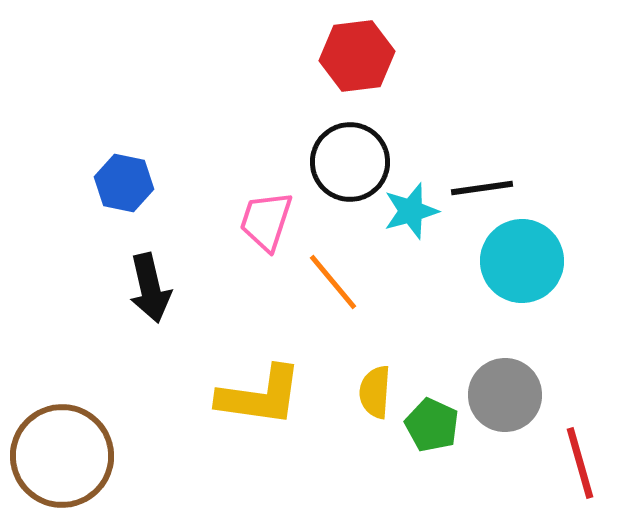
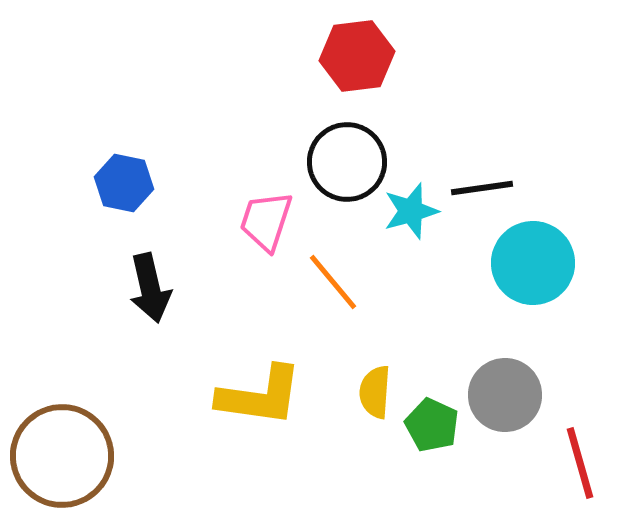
black circle: moved 3 px left
cyan circle: moved 11 px right, 2 px down
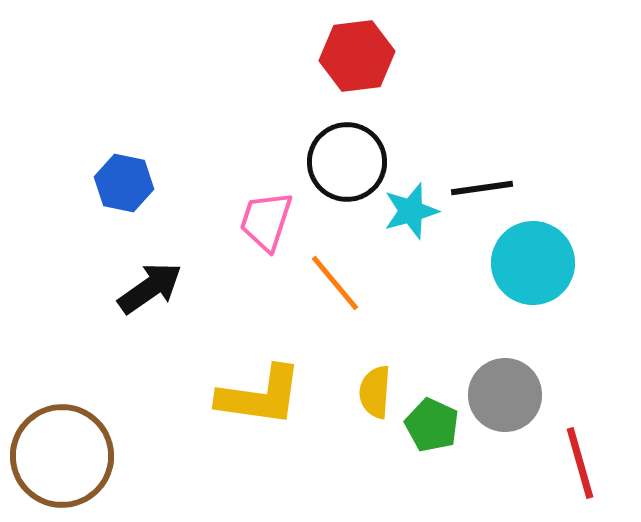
orange line: moved 2 px right, 1 px down
black arrow: rotated 112 degrees counterclockwise
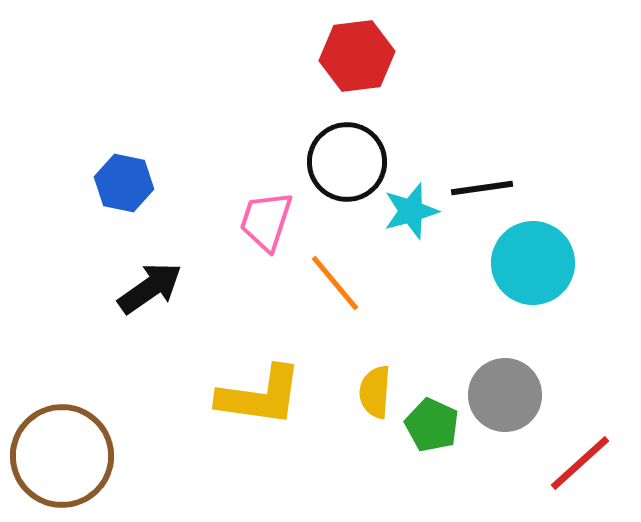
red line: rotated 64 degrees clockwise
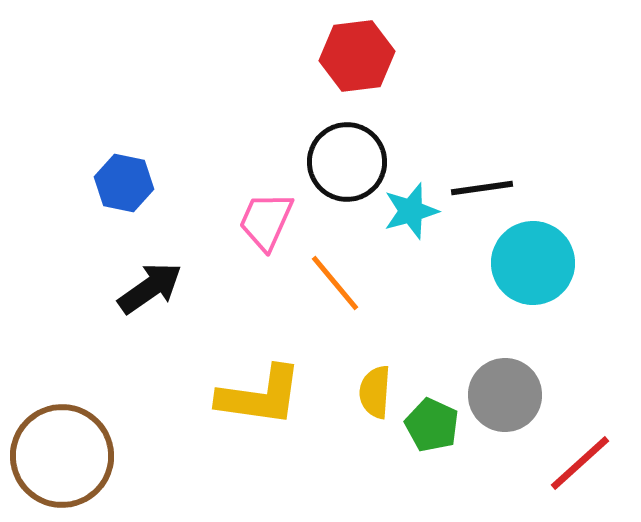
pink trapezoid: rotated 6 degrees clockwise
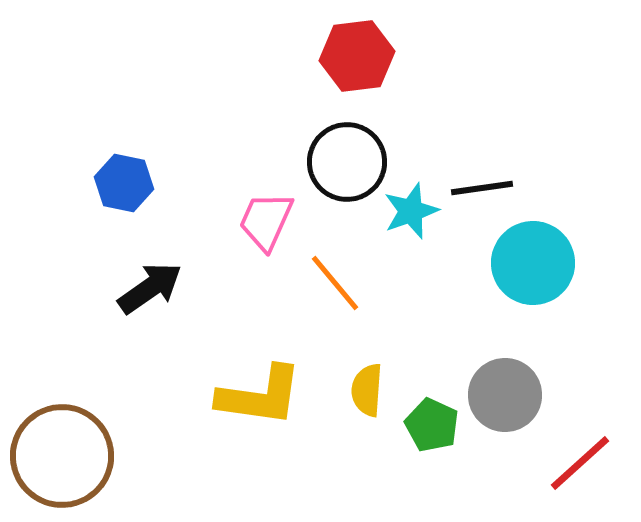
cyan star: rotated 4 degrees counterclockwise
yellow semicircle: moved 8 px left, 2 px up
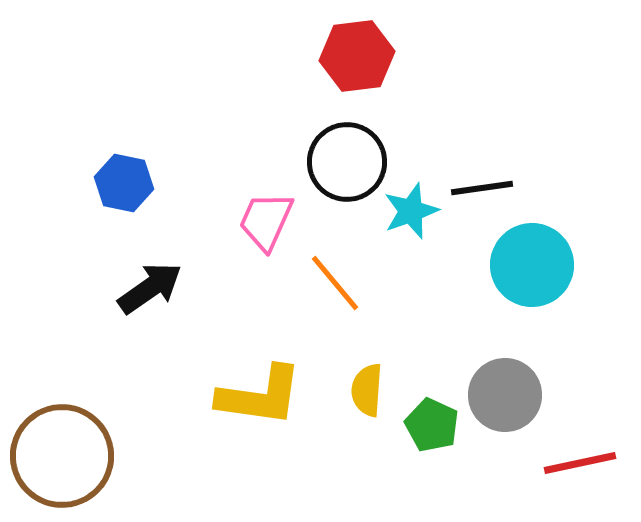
cyan circle: moved 1 px left, 2 px down
red line: rotated 30 degrees clockwise
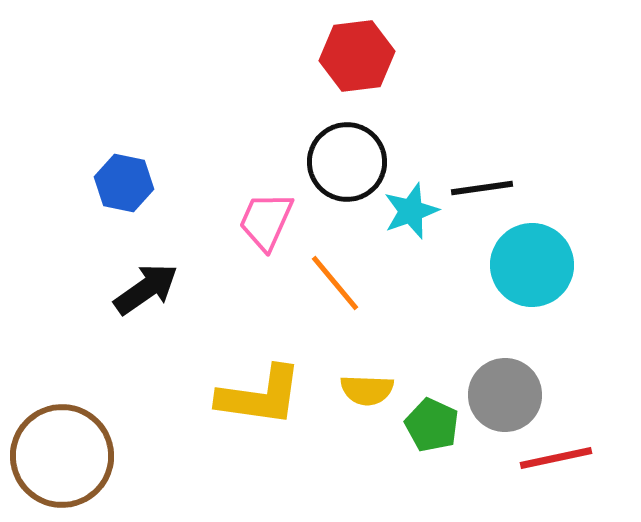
black arrow: moved 4 px left, 1 px down
yellow semicircle: rotated 92 degrees counterclockwise
red line: moved 24 px left, 5 px up
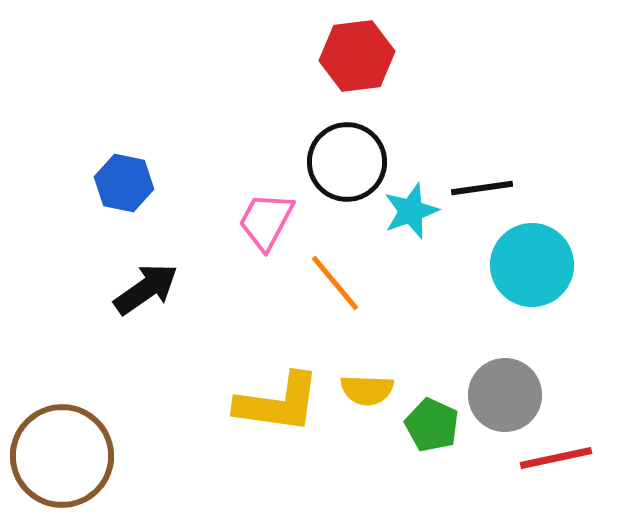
pink trapezoid: rotated 4 degrees clockwise
yellow L-shape: moved 18 px right, 7 px down
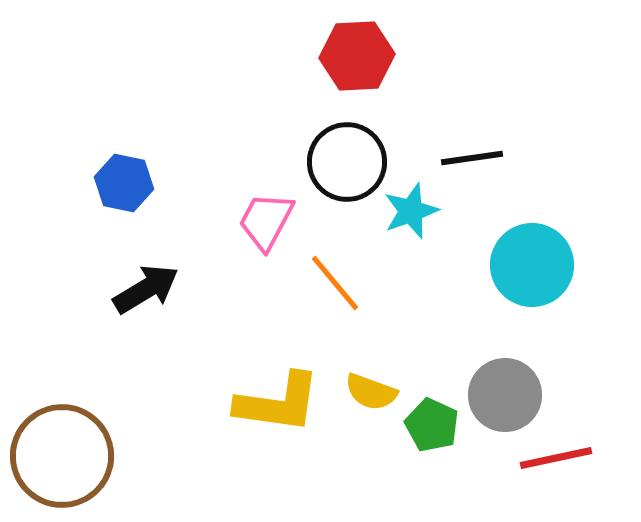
red hexagon: rotated 4 degrees clockwise
black line: moved 10 px left, 30 px up
black arrow: rotated 4 degrees clockwise
yellow semicircle: moved 4 px right, 2 px down; rotated 18 degrees clockwise
